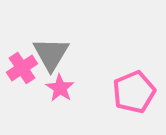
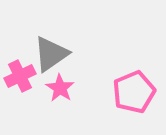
gray triangle: rotated 24 degrees clockwise
pink cross: moved 2 px left, 8 px down; rotated 8 degrees clockwise
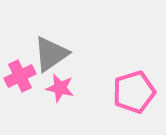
pink star: rotated 20 degrees counterclockwise
pink pentagon: rotated 6 degrees clockwise
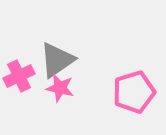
gray triangle: moved 6 px right, 6 px down
pink cross: moved 1 px left
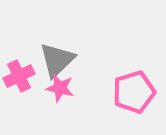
gray triangle: rotated 9 degrees counterclockwise
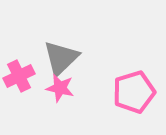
gray triangle: moved 4 px right, 2 px up
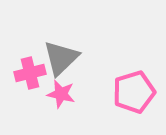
pink cross: moved 11 px right, 3 px up; rotated 12 degrees clockwise
pink star: moved 1 px right, 6 px down
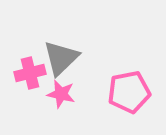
pink pentagon: moved 5 px left; rotated 6 degrees clockwise
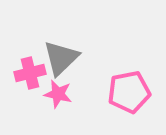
pink star: moved 3 px left
